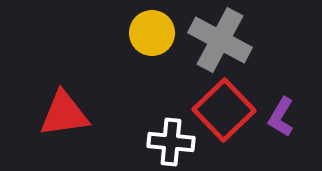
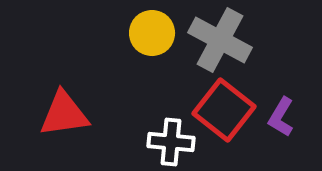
red square: rotated 8 degrees counterclockwise
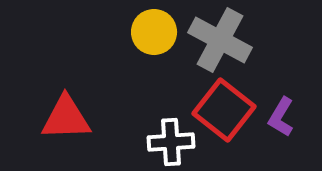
yellow circle: moved 2 px right, 1 px up
red triangle: moved 2 px right, 4 px down; rotated 6 degrees clockwise
white cross: rotated 9 degrees counterclockwise
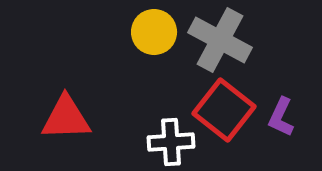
purple L-shape: rotated 6 degrees counterclockwise
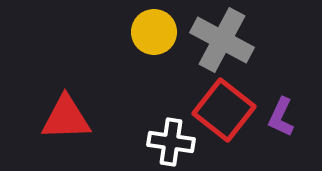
gray cross: moved 2 px right
white cross: rotated 12 degrees clockwise
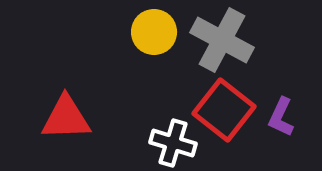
white cross: moved 2 px right, 1 px down; rotated 9 degrees clockwise
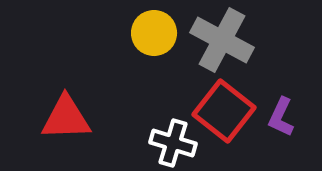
yellow circle: moved 1 px down
red square: moved 1 px down
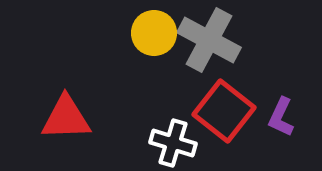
gray cross: moved 13 px left
